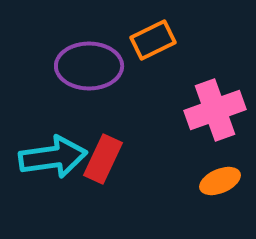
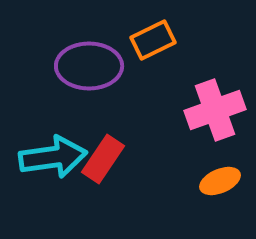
red rectangle: rotated 9 degrees clockwise
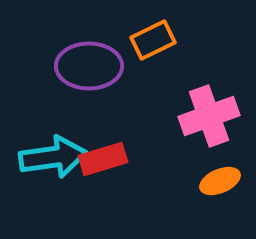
pink cross: moved 6 px left, 6 px down
red rectangle: rotated 39 degrees clockwise
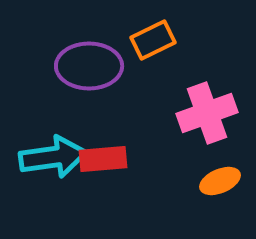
pink cross: moved 2 px left, 3 px up
red rectangle: rotated 12 degrees clockwise
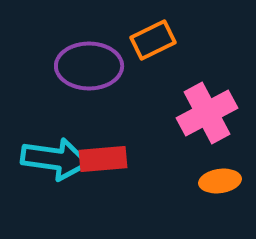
pink cross: rotated 8 degrees counterclockwise
cyan arrow: moved 2 px right, 2 px down; rotated 16 degrees clockwise
orange ellipse: rotated 15 degrees clockwise
